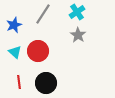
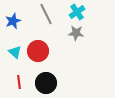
gray line: moved 3 px right; rotated 60 degrees counterclockwise
blue star: moved 1 px left, 4 px up
gray star: moved 2 px left, 2 px up; rotated 28 degrees counterclockwise
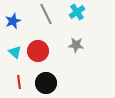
gray star: moved 12 px down
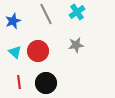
gray star: rotated 14 degrees counterclockwise
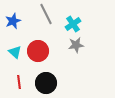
cyan cross: moved 4 px left, 12 px down
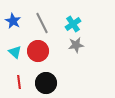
gray line: moved 4 px left, 9 px down
blue star: rotated 21 degrees counterclockwise
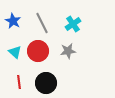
gray star: moved 8 px left, 6 px down
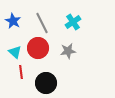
cyan cross: moved 2 px up
red circle: moved 3 px up
red line: moved 2 px right, 10 px up
